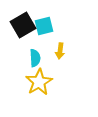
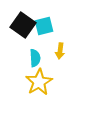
black square: rotated 25 degrees counterclockwise
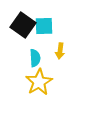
cyan square: rotated 12 degrees clockwise
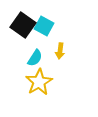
cyan square: rotated 30 degrees clockwise
cyan semicircle: rotated 36 degrees clockwise
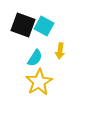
black square: rotated 15 degrees counterclockwise
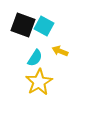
yellow arrow: rotated 105 degrees clockwise
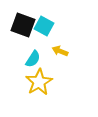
cyan semicircle: moved 2 px left, 1 px down
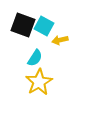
yellow arrow: moved 11 px up; rotated 35 degrees counterclockwise
cyan semicircle: moved 2 px right, 1 px up
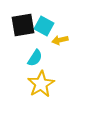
black square: rotated 30 degrees counterclockwise
yellow star: moved 2 px right, 2 px down
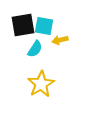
cyan square: rotated 18 degrees counterclockwise
cyan semicircle: moved 9 px up
